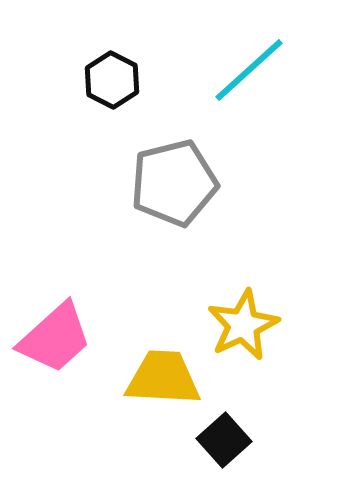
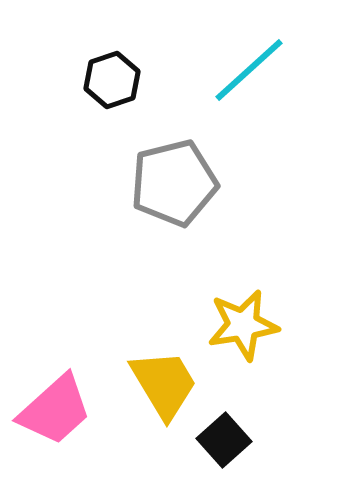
black hexagon: rotated 14 degrees clockwise
yellow star: rotated 16 degrees clockwise
pink trapezoid: moved 72 px down
yellow trapezoid: moved 1 px right, 6 px down; rotated 56 degrees clockwise
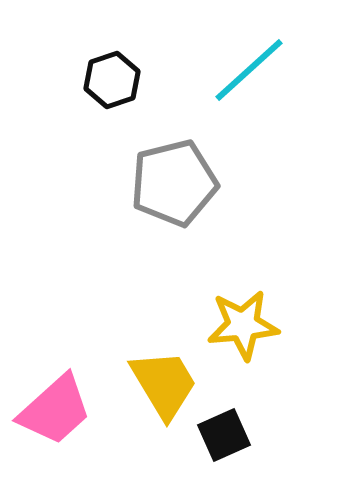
yellow star: rotated 4 degrees clockwise
black square: moved 5 px up; rotated 18 degrees clockwise
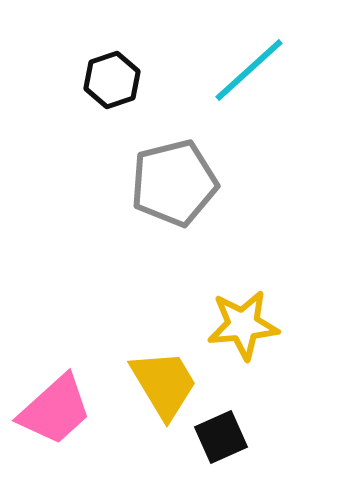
black square: moved 3 px left, 2 px down
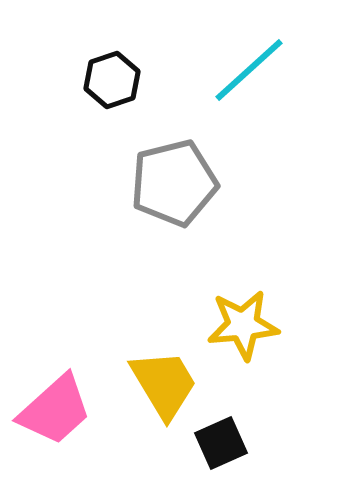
black square: moved 6 px down
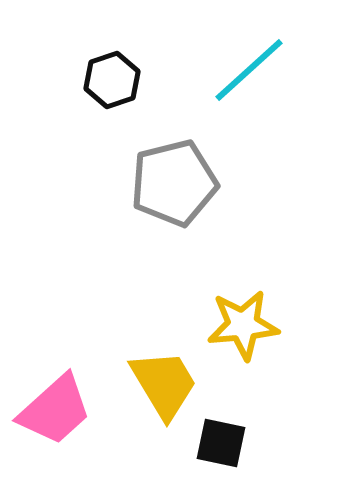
black square: rotated 36 degrees clockwise
